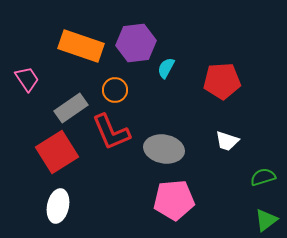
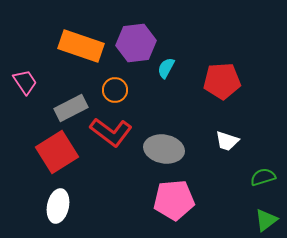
pink trapezoid: moved 2 px left, 3 px down
gray rectangle: rotated 8 degrees clockwise
red L-shape: rotated 30 degrees counterclockwise
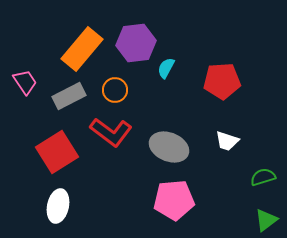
orange rectangle: moved 1 px right, 3 px down; rotated 69 degrees counterclockwise
gray rectangle: moved 2 px left, 12 px up
gray ellipse: moved 5 px right, 2 px up; rotated 12 degrees clockwise
